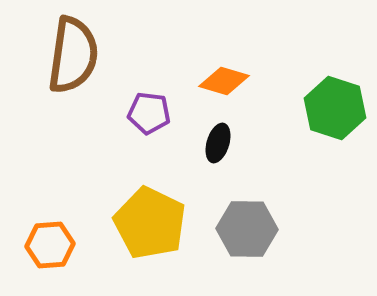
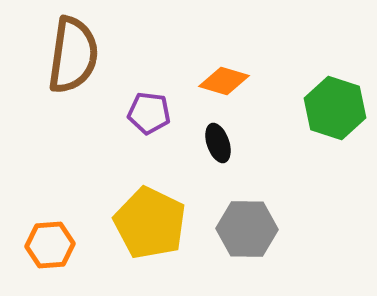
black ellipse: rotated 36 degrees counterclockwise
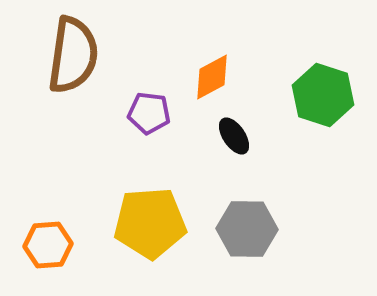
orange diamond: moved 12 px left, 4 px up; rotated 45 degrees counterclockwise
green hexagon: moved 12 px left, 13 px up
black ellipse: moved 16 px right, 7 px up; rotated 15 degrees counterclockwise
yellow pentagon: rotated 30 degrees counterclockwise
orange hexagon: moved 2 px left
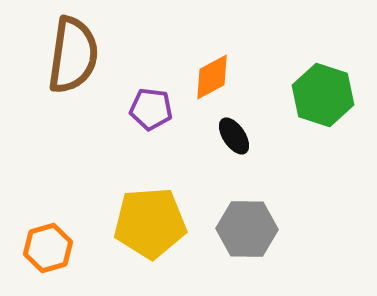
purple pentagon: moved 2 px right, 4 px up
orange hexagon: moved 3 px down; rotated 12 degrees counterclockwise
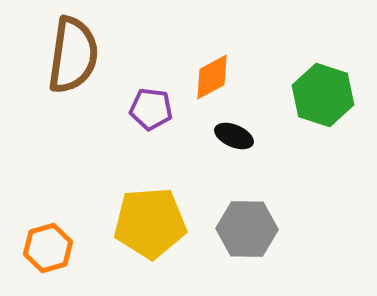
black ellipse: rotated 33 degrees counterclockwise
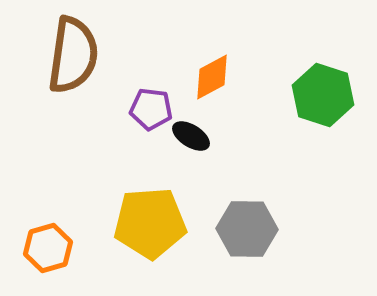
black ellipse: moved 43 px left; rotated 9 degrees clockwise
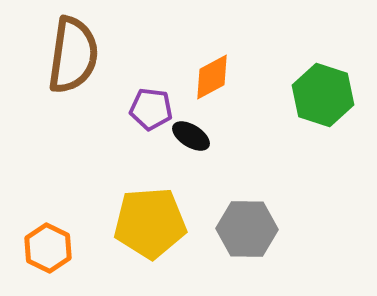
orange hexagon: rotated 18 degrees counterclockwise
